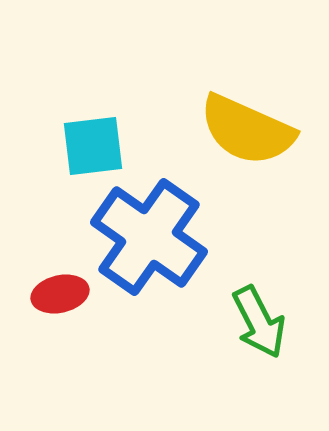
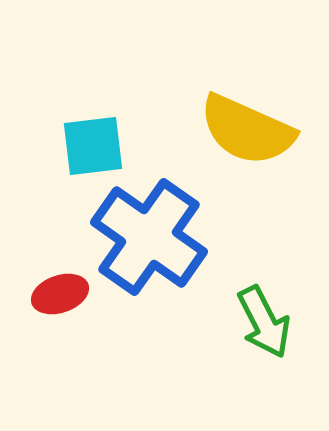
red ellipse: rotated 6 degrees counterclockwise
green arrow: moved 5 px right
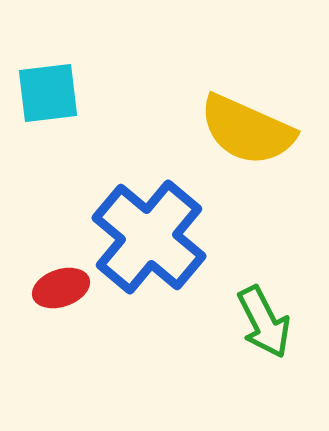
cyan square: moved 45 px left, 53 px up
blue cross: rotated 5 degrees clockwise
red ellipse: moved 1 px right, 6 px up
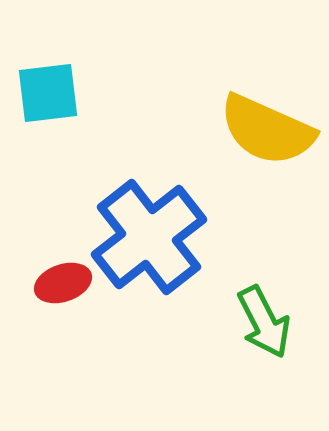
yellow semicircle: moved 20 px right
blue cross: rotated 12 degrees clockwise
red ellipse: moved 2 px right, 5 px up
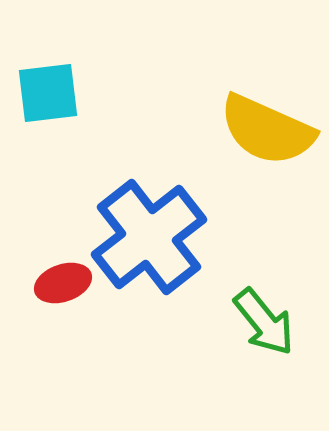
green arrow: rotated 12 degrees counterclockwise
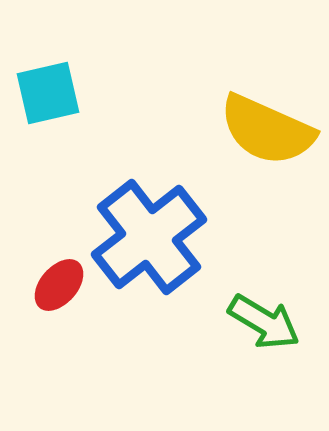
cyan square: rotated 6 degrees counterclockwise
red ellipse: moved 4 px left, 2 px down; rotated 30 degrees counterclockwise
green arrow: rotated 20 degrees counterclockwise
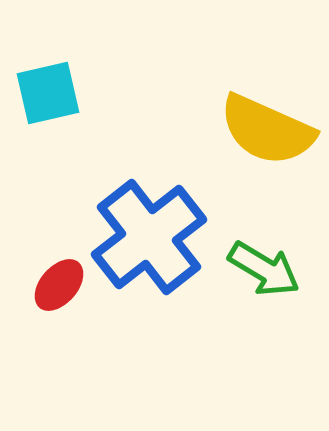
green arrow: moved 53 px up
